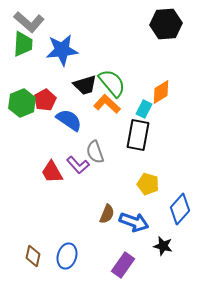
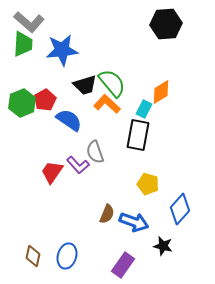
red trapezoid: rotated 65 degrees clockwise
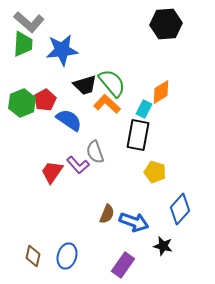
yellow pentagon: moved 7 px right, 12 px up
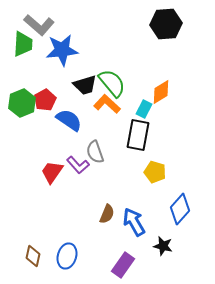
gray L-shape: moved 10 px right, 3 px down
blue arrow: rotated 140 degrees counterclockwise
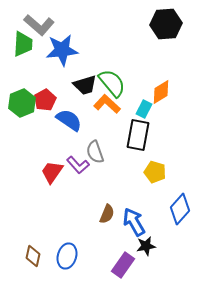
black star: moved 17 px left; rotated 24 degrees counterclockwise
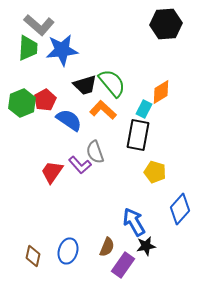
green trapezoid: moved 5 px right, 4 px down
orange L-shape: moved 4 px left, 6 px down
purple L-shape: moved 2 px right
brown semicircle: moved 33 px down
blue ellipse: moved 1 px right, 5 px up
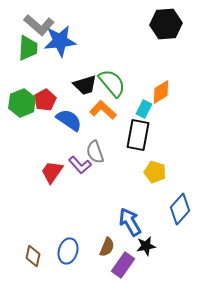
blue star: moved 2 px left, 9 px up
blue arrow: moved 4 px left
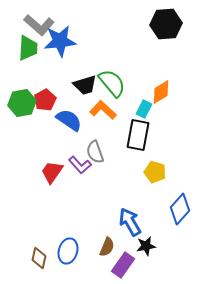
green hexagon: rotated 12 degrees clockwise
brown diamond: moved 6 px right, 2 px down
